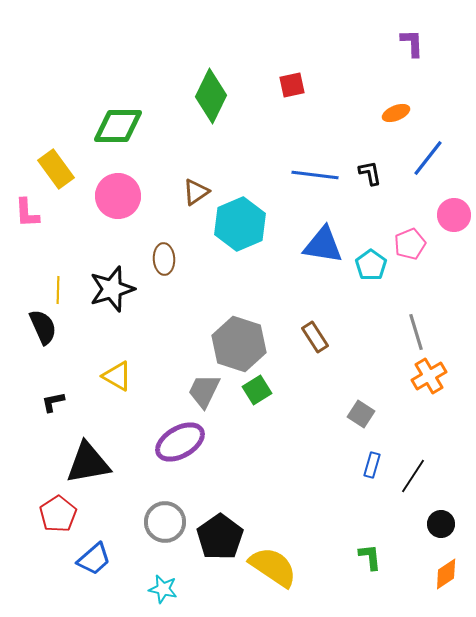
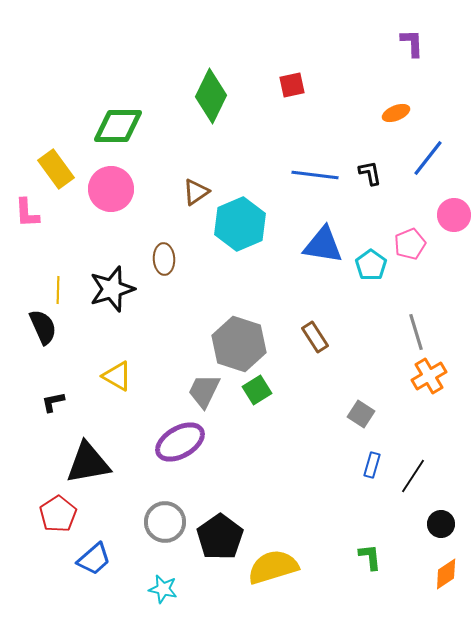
pink circle at (118, 196): moved 7 px left, 7 px up
yellow semicircle at (273, 567): rotated 51 degrees counterclockwise
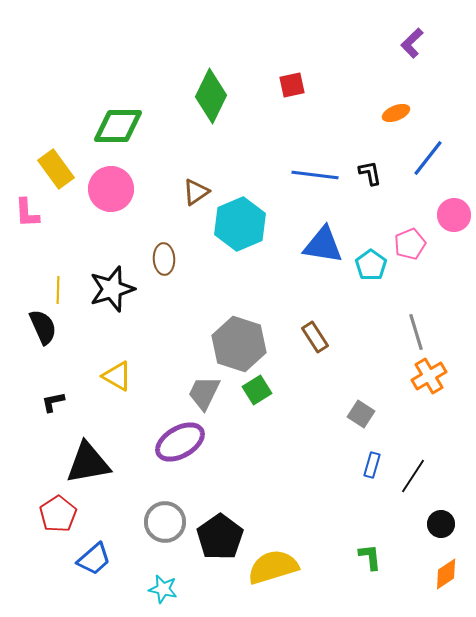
purple L-shape at (412, 43): rotated 132 degrees counterclockwise
gray trapezoid at (204, 391): moved 2 px down
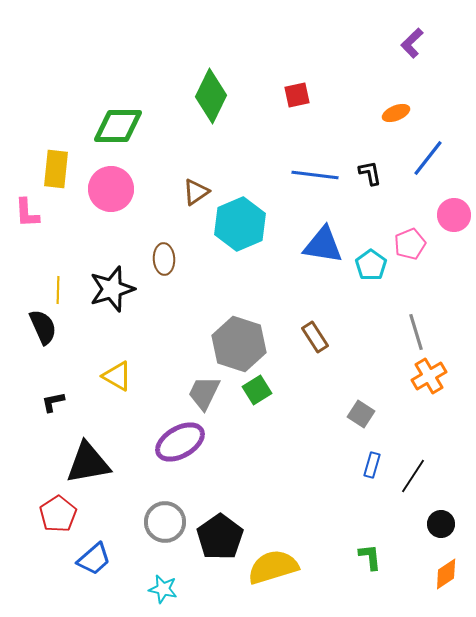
red square at (292, 85): moved 5 px right, 10 px down
yellow rectangle at (56, 169): rotated 42 degrees clockwise
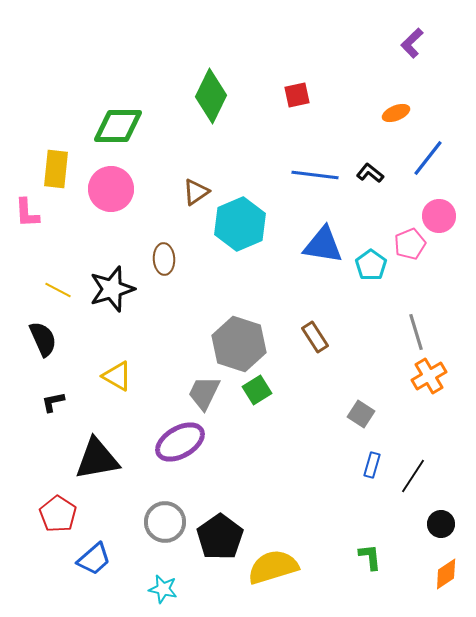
black L-shape at (370, 173): rotated 40 degrees counterclockwise
pink circle at (454, 215): moved 15 px left, 1 px down
yellow line at (58, 290): rotated 64 degrees counterclockwise
black semicircle at (43, 327): moved 12 px down
black triangle at (88, 463): moved 9 px right, 4 px up
red pentagon at (58, 514): rotated 6 degrees counterclockwise
